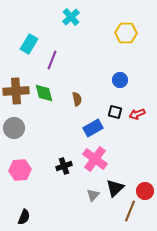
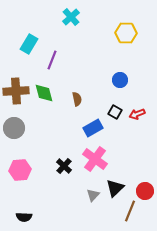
black square: rotated 16 degrees clockwise
black cross: rotated 28 degrees counterclockwise
black semicircle: rotated 70 degrees clockwise
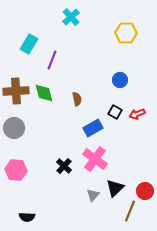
pink hexagon: moved 4 px left; rotated 10 degrees clockwise
black semicircle: moved 3 px right
